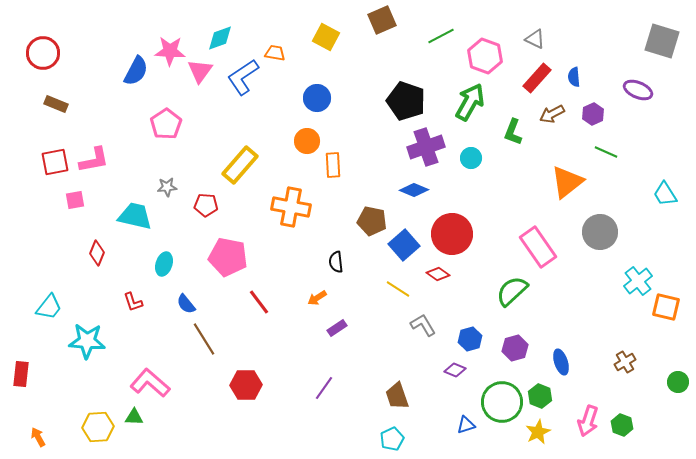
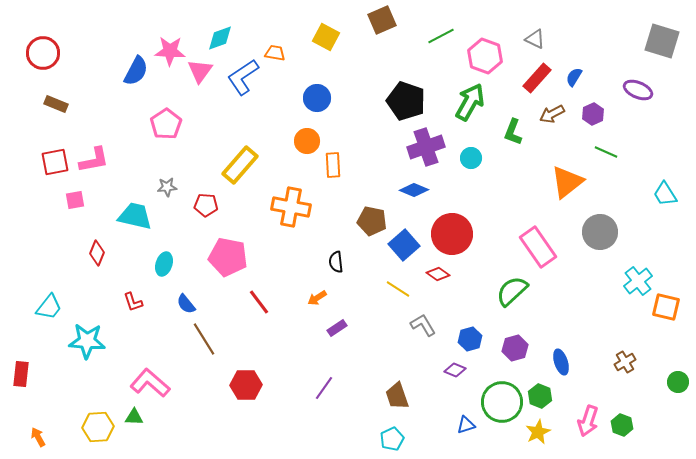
blue semicircle at (574, 77): rotated 36 degrees clockwise
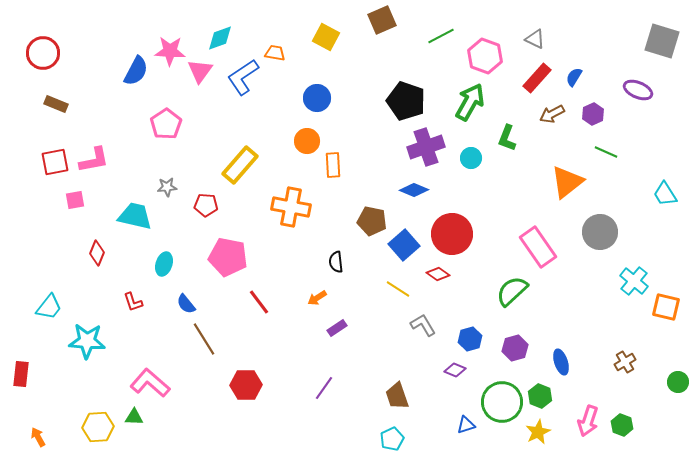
green L-shape at (513, 132): moved 6 px left, 6 px down
cyan cross at (638, 281): moved 4 px left; rotated 12 degrees counterclockwise
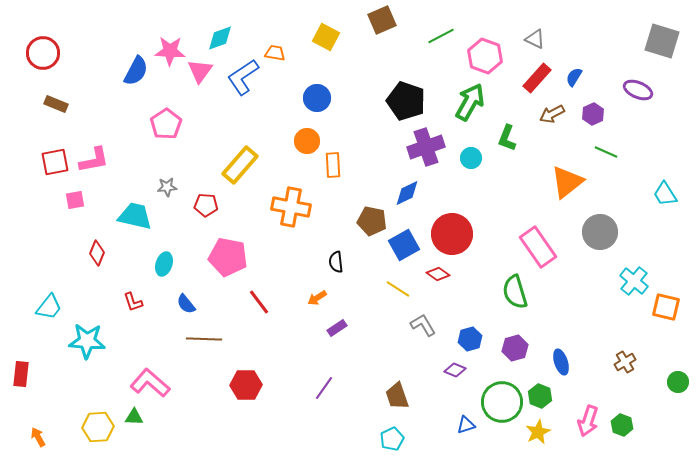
blue diamond at (414, 190): moved 7 px left, 3 px down; rotated 48 degrees counterclockwise
blue square at (404, 245): rotated 12 degrees clockwise
green semicircle at (512, 291): moved 3 px right, 1 px down; rotated 64 degrees counterclockwise
brown line at (204, 339): rotated 56 degrees counterclockwise
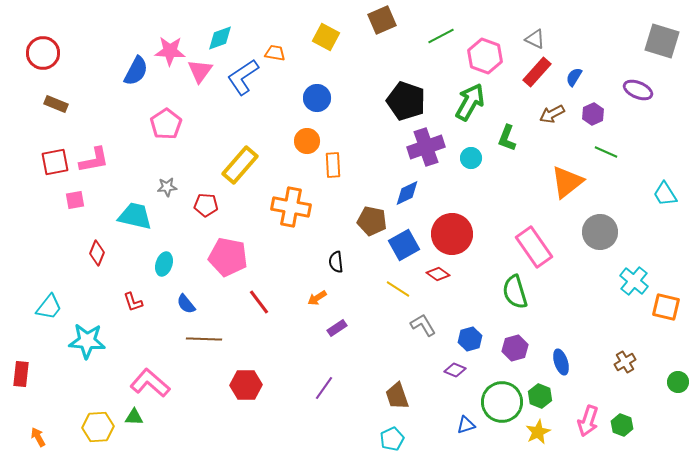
red rectangle at (537, 78): moved 6 px up
pink rectangle at (538, 247): moved 4 px left
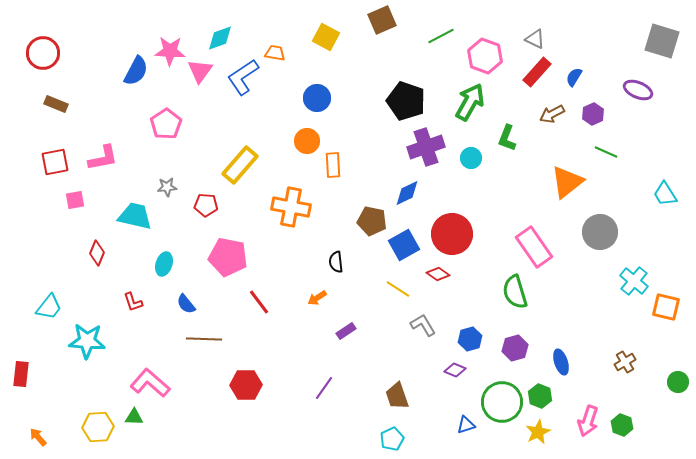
pink L-shape at (94, 160): moved 9 px right, 2 px up
purple rectangle at (337, 328): moved 9 px right, 3 px down
orange arrow at (38, 437): rotated 12 degrees counterclockwise
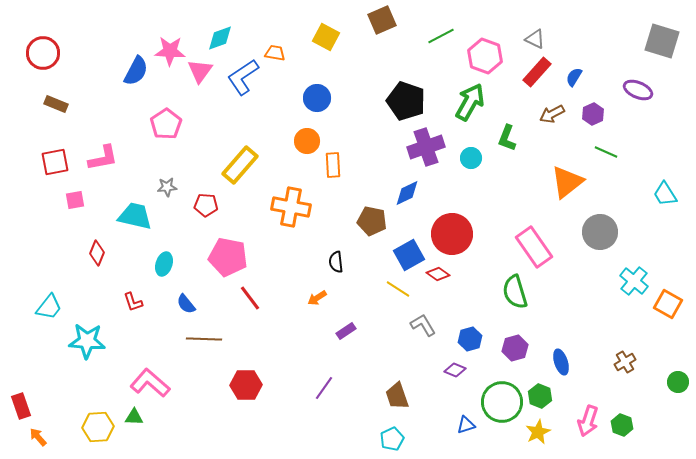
blue square at (404, 245): moved 5 px right, 10 px down
red line at (259, 302): moved 9 px left, 4 px up
orange square at (666, 307): moved 2 px right, 3 px up; rotated 16 degrees clockwise
red rectangle at (21, 374): moved 32 px down; rotated 25 degrees counterclockwise
